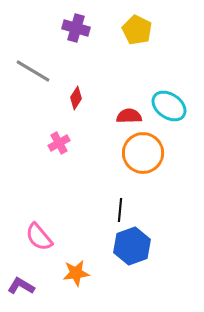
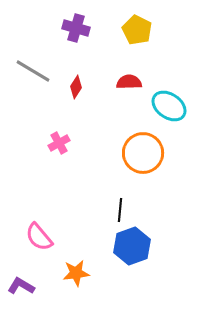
red diamond: moved 11 px up
red semicircle: moved 34 px up
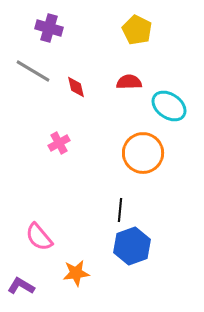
purple cross: moved 27 px left
red diamond: rotated 45 degrees counterclockwise
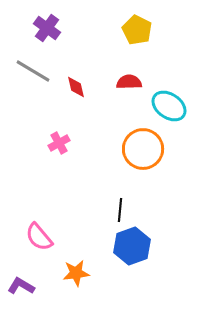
purple cross: moved 2 px left; rotated 20 degrees clockwise
orange circle: moved 4 px up
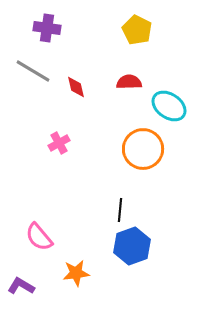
purple cross: rotated 28 degrees counterclockwise
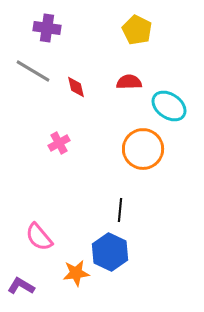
blue hexagon: moved 22 px left, 6 px down; rotated 15 degrees counterclockwise
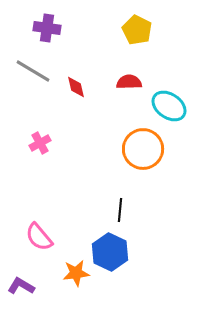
pink cross: moved 19 px left
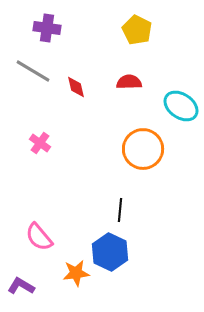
cyan ellipse: moved 12 px right
pink cross: rotated 25 degrees counterclockwise
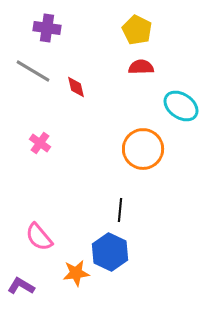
red semicircle: moved 12 px right, 15 px up
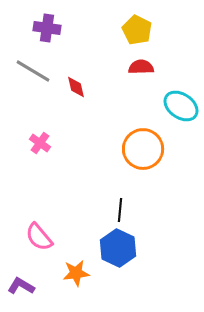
blue hexagon: moved 8 px right, 4 px up
